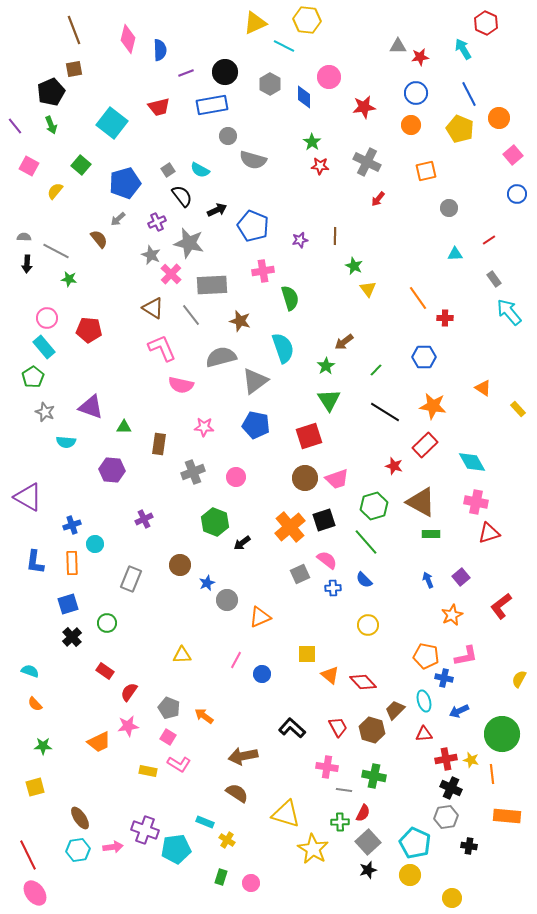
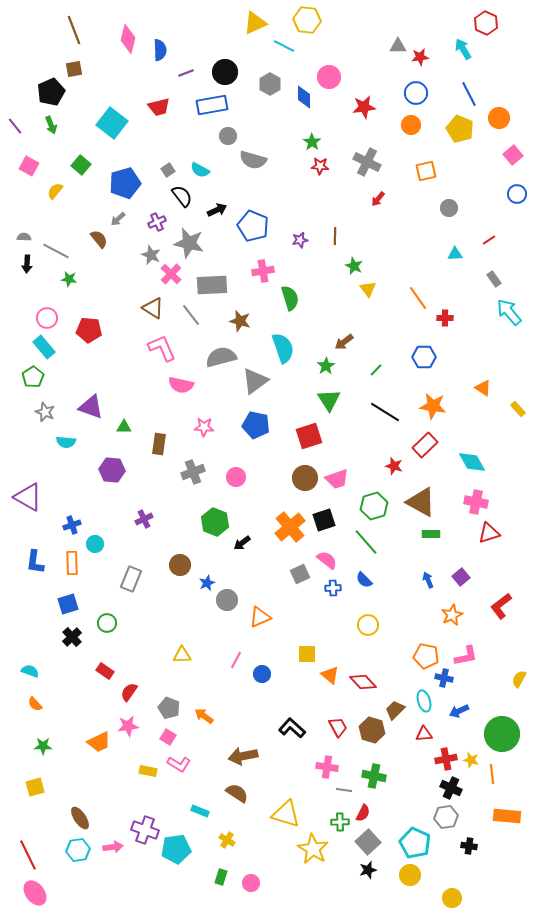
cyan rectangle at (205, 822): moved 5 px left, 11 px up
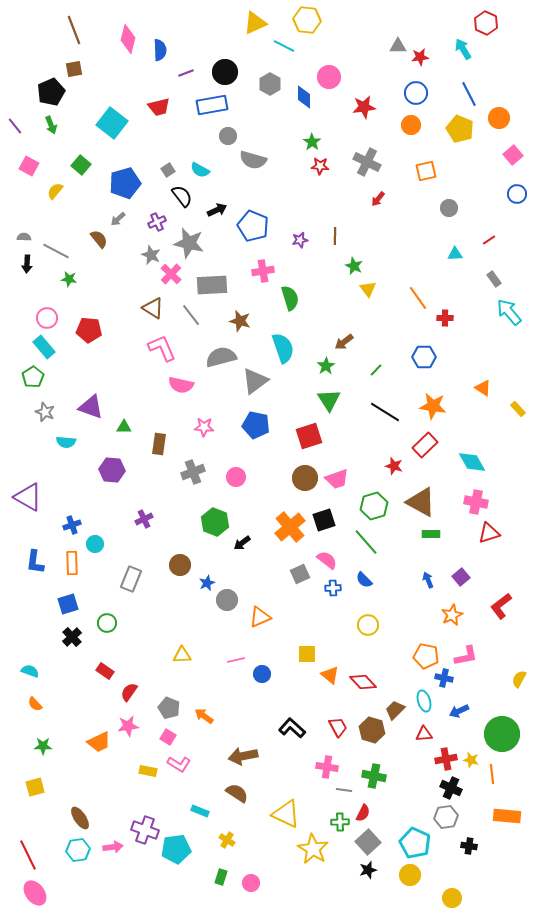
pink line at (236, 660): rotated 48 degrees clockwise
yellow triangle at (286, 814): rotated 8 degrees clockwise
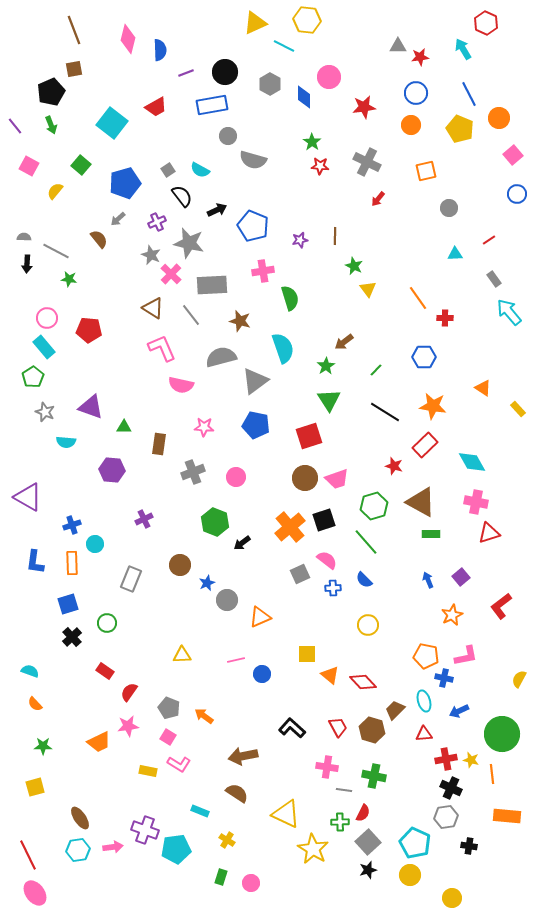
red trapezoid at (159, 107): moved 3 px left; rotated 15 degrees counterclockwise
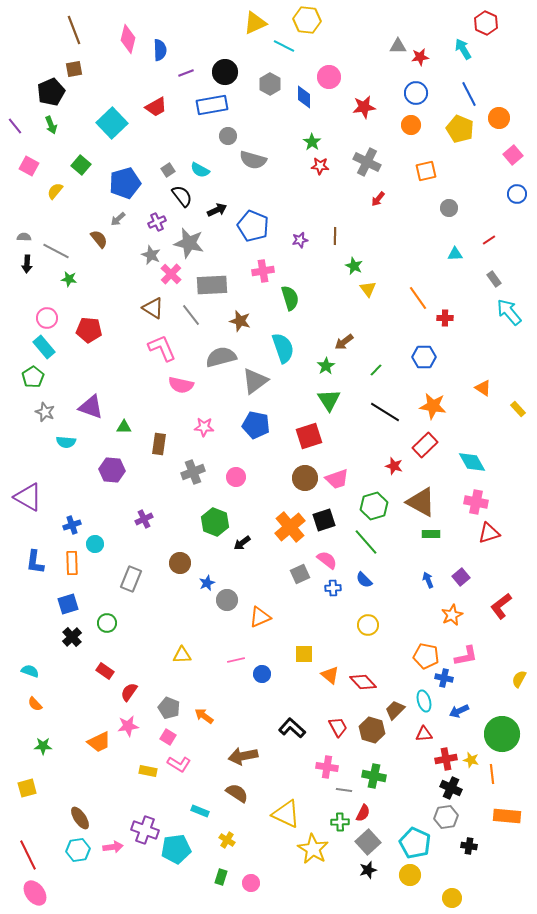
cyan square at (112, 123): rotated 8 degrees clockwise
brown circle at (180, 565): moved 2 px up
yellow square at (307, 654): moved 3 px left
yellow square at (35, 787): moved 8 px left, 1 px down
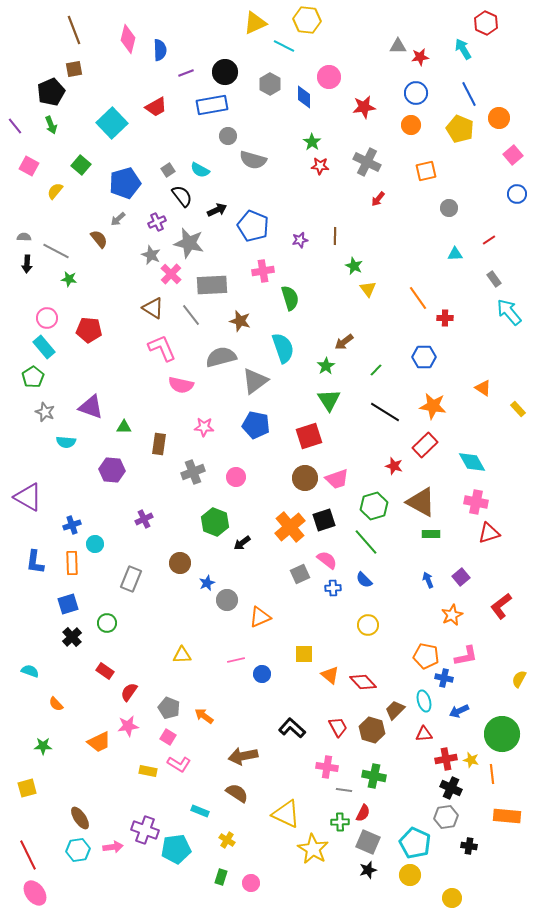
orange semicircle at (35, 704): moved 21 px right
gray square at (368, 842): rotated 25 degrees counterclockwise
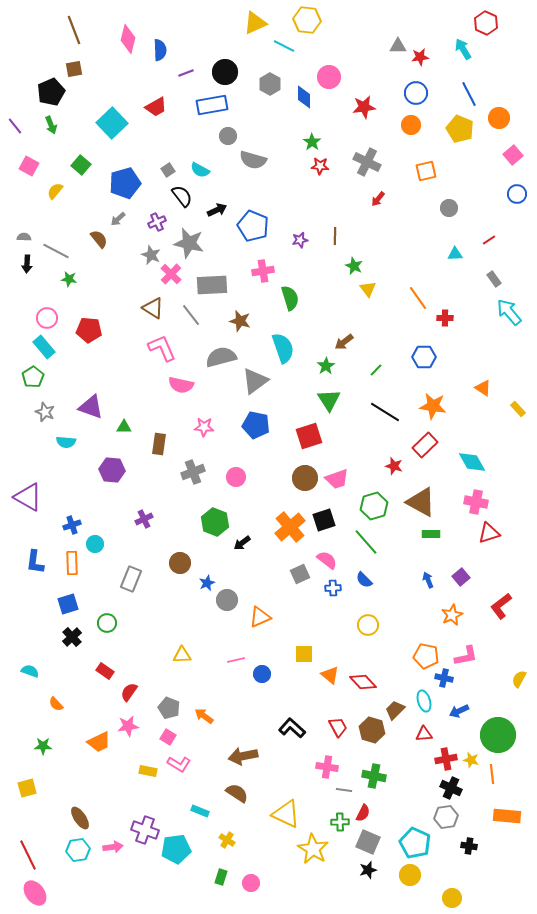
green circle at (502, 734): moved 4 px left, 1 px down
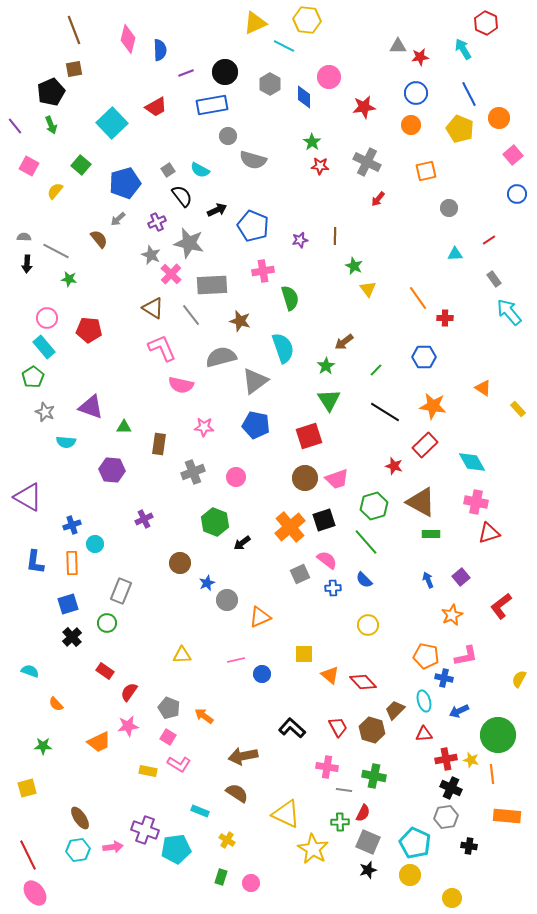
gray rectangle at (131, 579): moved 10 px left, 12 px down
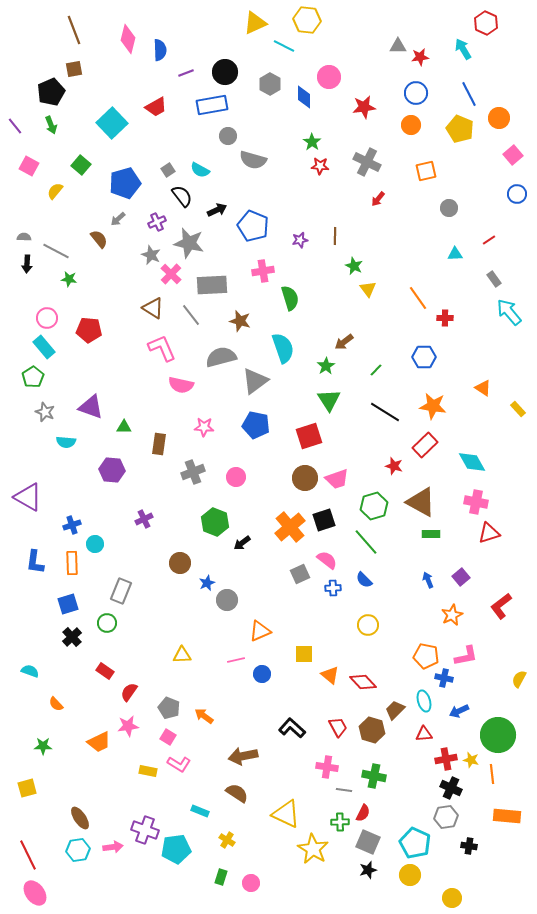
orange triangle at (260, 617): moved 14 px down
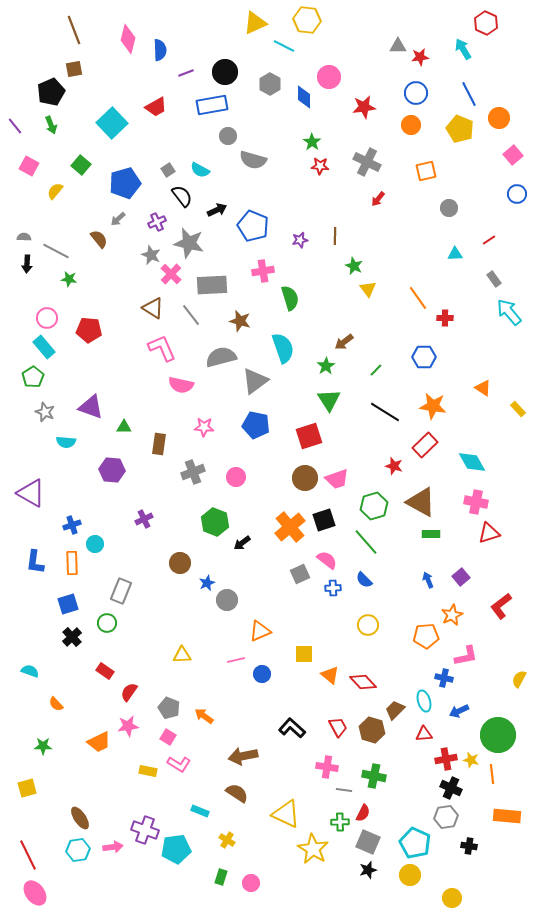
purple triangle at (28, 497): moved 3 px right, 4 px up
orange pentagon at (426, 656): moved 20 px up; rotated 15 degrees counterclockwise
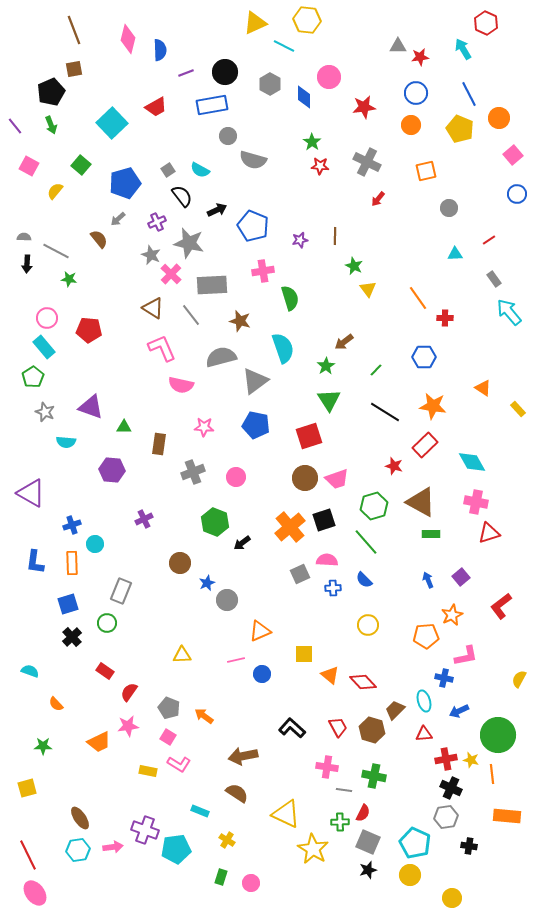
pink semicircle at (327, 560): rotated 35 degrees counterclockwise
